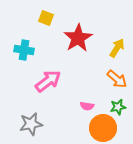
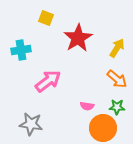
cyan cross: moved 3 px left; rotated 18 degrees counterclockwise
green star: moved 1 px left; rotated 14 degrees clockwise
gray star: rotated 20 degrees clockwise
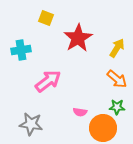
pink semicircle: moved 7 px left, 6 px down
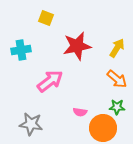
red star: moved 1 px left, 8 px down; rotated 20 degrees clockwise
pink arrow: moved 2 px right
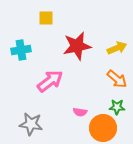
yellow square: rotated 21 degrees counterclockwise
yellow arrow: rotated 36 degrees clockwise
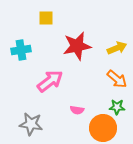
pink semicircle: moved 3 px left, 2 px up
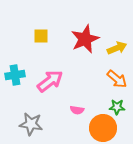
yellow square: moved 5 px left, 18 px down
red star: moved 8 px right, 7 px up; rotated 12 degrees counterclockwise
cyan cross: moved 6 px left, 25 px down
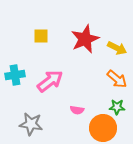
yellow arrow: rotated 48 degrees clockwise
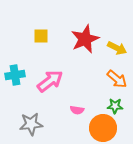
green star: moved 2 px left, 1 px up
gray star: rotated 15 degrees counterclockwise
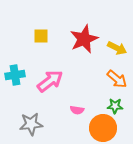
red star: moved 1 px left
